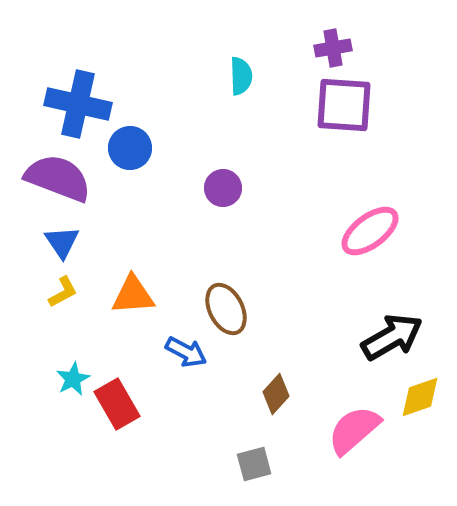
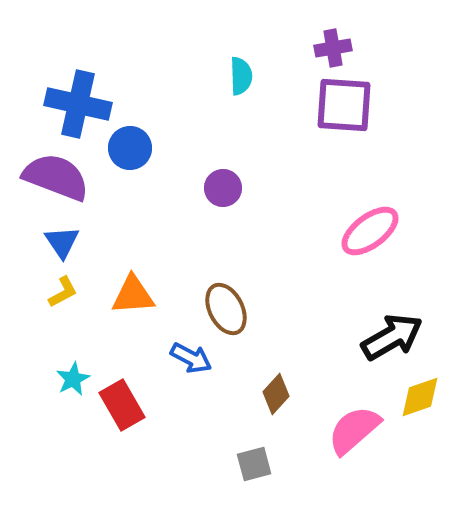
purple semicircle: moved 2 px left, 1 px up
blue arrow: moved 5 px right, 6 px down
red rectangle: moved 5 px right, 1 px down
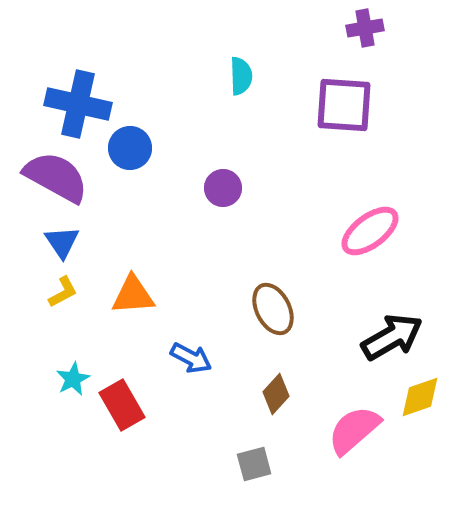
purple cross: moved 32 px right, 20 px up
purple semicircle: rotated 8 degrees clockwise
brown ellipse: moved 47 px right
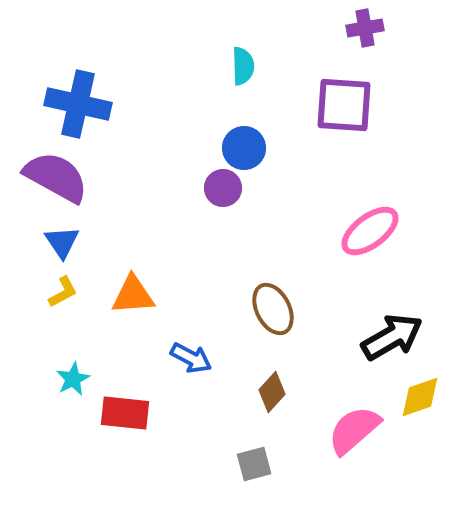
cyan semicircle: moved 2 px right, 10 px up
blue circle: moved 114 px right
brown diamond: moved 4 px left, 2 px up
red rectangle: moved 3 px right, 8 px down; rotated 54 degrees counterclockwise
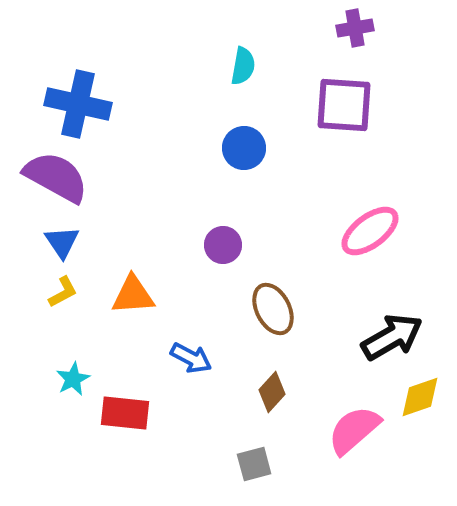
purple cross: moved 10 px left
cyan semicircle: rotated 12 degrees clockwise
purple circle: moved 57 px down
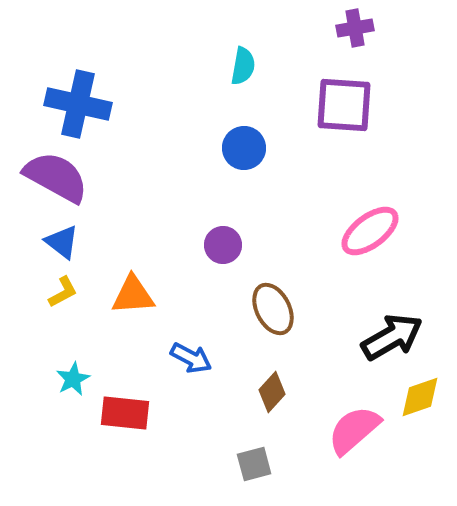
blue triangle: rotated 18 degrees counterclockwise
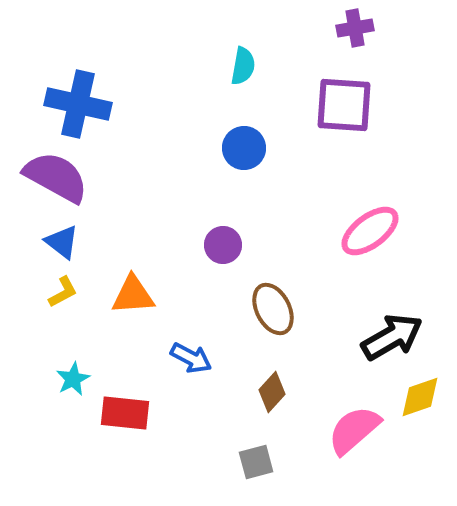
gray square: moved 2 px right, 2 px up
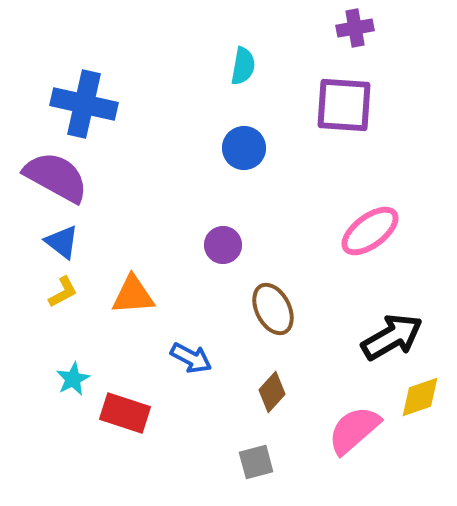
blue cross: moved 6 px right
red rectangle: rotated 12 degrees clockwise
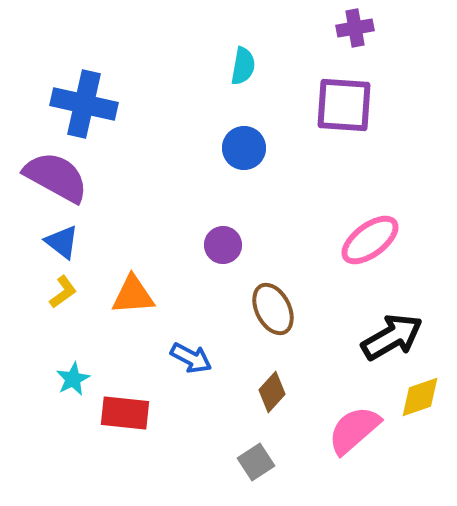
pink ellipse: moved 9 px down
yellow L-shape: rotated 8 degrees counterclockwise
red rectangle: rotated 12 degrees counterclockwise
gray square: rotated 18 degrees counterclockwise
